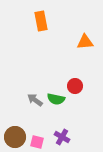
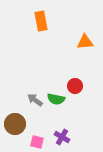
brown circle: moved 13 px up
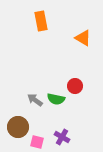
orange triangle: moved 2 px left, 4 px up; rotated 36 degrees clockwise
brown circle: moved 3 px right, 3 px down
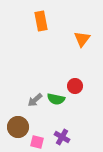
orange triangle: moved 1 px left, 1 px down; rotated 36 degrees clockwise
gray arrow: rotated 77 degrees counterclockwise
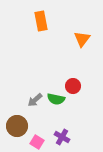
red circle: moved 2 px left
brown circle: moved 1 px left, 1 px up
pink square: rotated 16 degrees clockwise
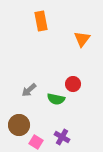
red circle: moved 2 px up
gray arrow: moved 6 px left, 10 px up
brown circle: moved 2 px right, 1 px up
pink square: moved 1 px left
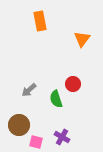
orange rectangle: moved 1 px left
green semicircle: rotated 60 degrees clockwise
pink square: rotated 16 degrees counterclockwise
